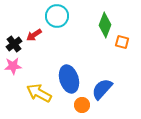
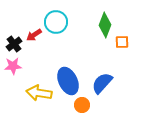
cyan circle: moved 1 px left, 6 px down
orange square: rotated 16 degrees counterclockwise
blue ellipse: moved 1 px left, 2 px down; rotated 8 degrees counterclockwise
blue semicircle: moved 6 px up
yellow arrow: rotated 20 degrees counterclockwise
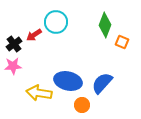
orange square: rotated 24 degrees clockwise
blue ellipse: rotated 52 degrees counterclockwise
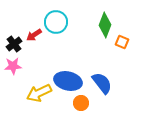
blue semicircle: rotated 100 degrees clockwise
yellow arrow: rotated 35 degrees counterclockwise
orange circle: moved 1 px left, 2 px up
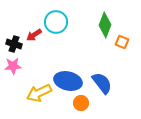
black cross: rotated 35 degrees counterclockwise
